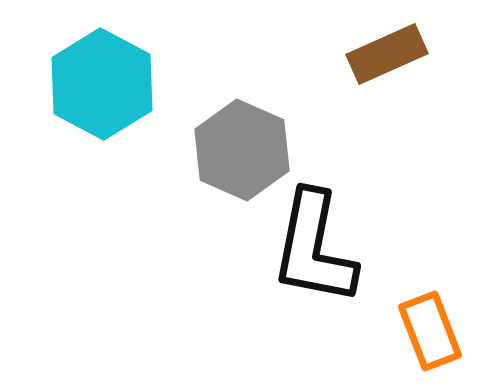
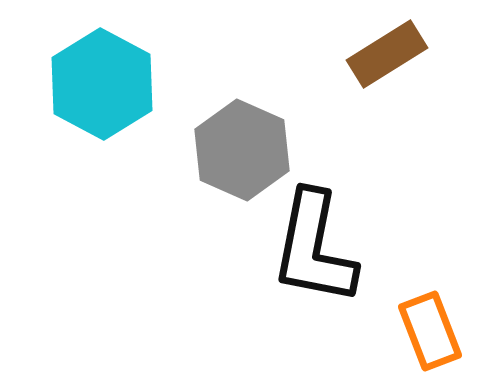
brown rectangle: rotated 8 degrees counterclockwise
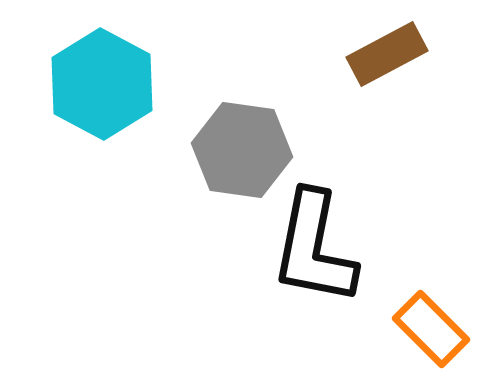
brown rectangle: rotated 4 degrees clockwise
gray hexagon: rotated 16 degrees counterclockwise
orange rectangle: moved 1 px right, 2 px up; rotated 24 degrees counterclockwise
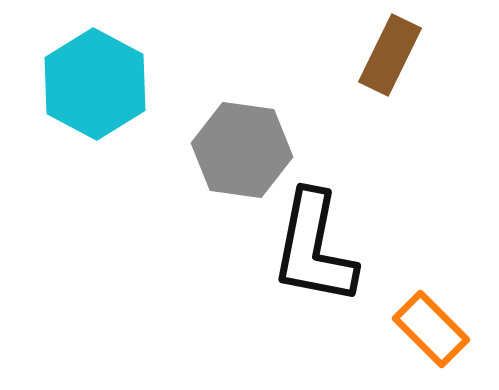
brown rectangle: moved 3 px right, 1 px down; rotated 36 degrees counterclockwise
cyan hexagon: moved 7 px left
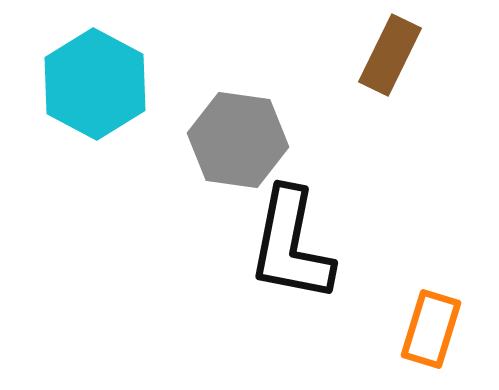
gray hexagon: moved 4 px left, 10 px up
black L-shape: moved 23 px left, 3 px up
orange rectangle: rotated 62 degrees clockwise
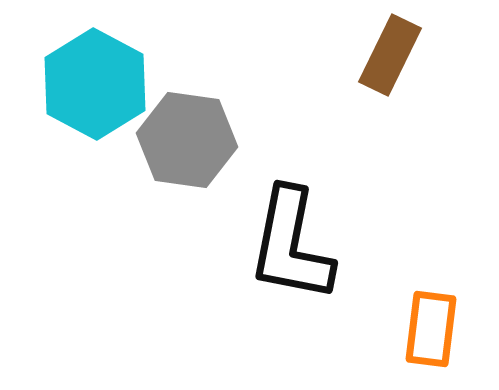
gray hexagon: moved 51 px left
orange rectangle: rotated 10 degrees counterclockwise
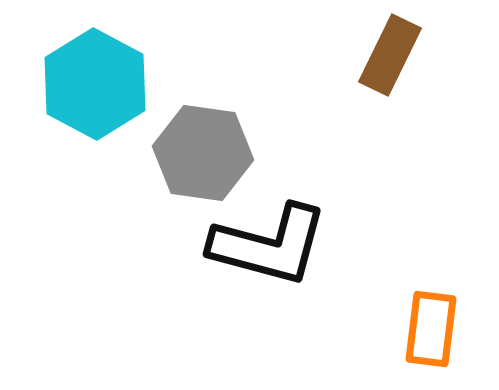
gray hexagon: moved 16 px right, 13 px down
black L-shape: moved 22 px left; rotated 86 degrees counterclockwise
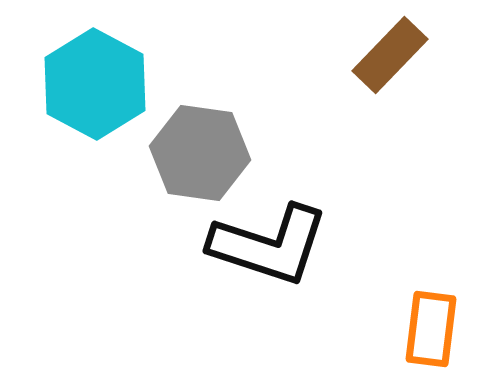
brown rectangle: rotated 18 degrees clockwise
gray hexagon: moved 3 px left
black L-shape: rotated 3 degrees clockwise
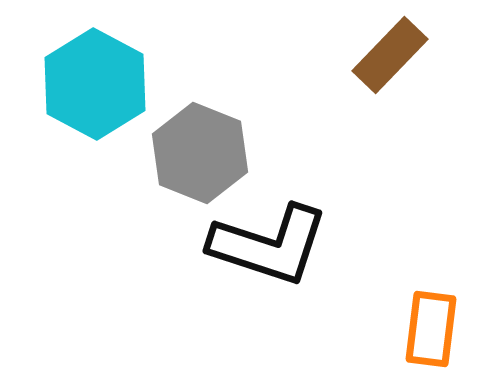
gray hexagon: rotated 14 degrees clockwise
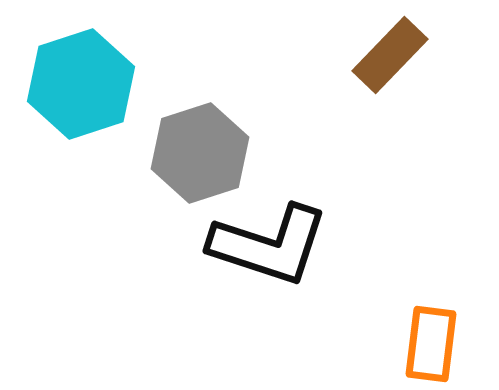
cyan hexagon: moved 14 px left; rotated 14 degrees clockwise
gray hexagon: rotated 20 degrees clockwise
orange rectangle: moved 15 px down
